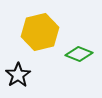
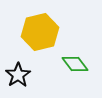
green diamond: moved 4 px left, 10 px down; rotated 32 degrees clockwise
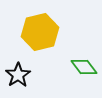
green diamond: moved 9 px right, 3 px down
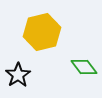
yellow hexagon: moved 2 px right
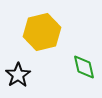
green diamond: rotated 24 degrees clockwise
